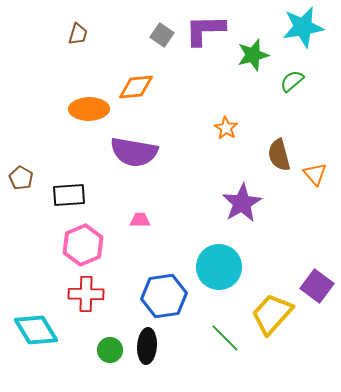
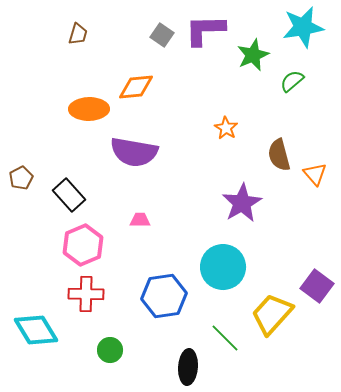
green star: rotated 8 degrees counterclockwise
brown pentagon: rotated 15 degrees clockwise
black rectangle: rotated 52 degrees clockwise
cyan circle: moved 4 px right
black ellipse: moved 41 px right, 21 px down
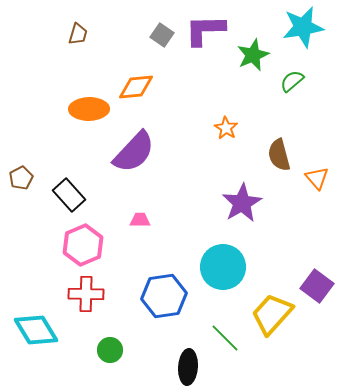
purple semicircle: rotated 57 degrees counterclockwise
orange triangle: moved 2 px right, 4 px down
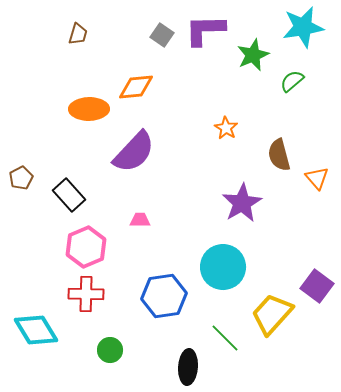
pink hexagon: moved 3 px right, 2 px down
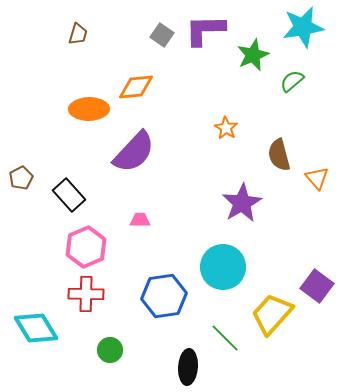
cyan diamond: moved 2 px up
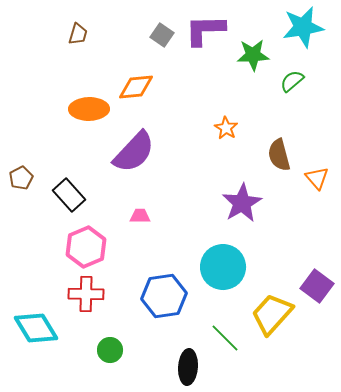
green star: rotated 20 degrees clockwise
pink trapezoid: moved 4 px up
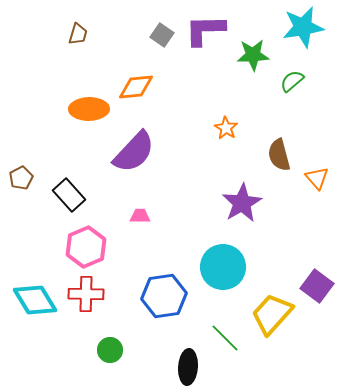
cyan diamond: moved 1 px left, 28 px up
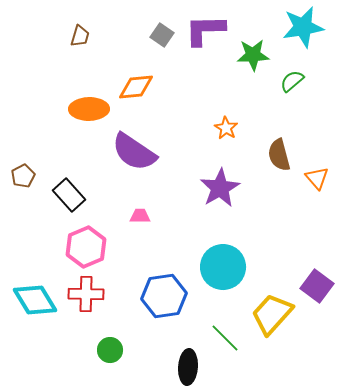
brown trapezoid: moved 2 px right, 2 px down
purple semicircle: rotated 81 degrees clockwise
brown pentagon: moved 2 px right, 2 px up
purple star: moved 22 px left, 15 px up
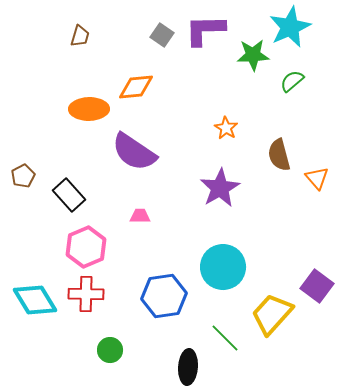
cyan star: moved 13 px left; rotated 15 degrees counterclockwise
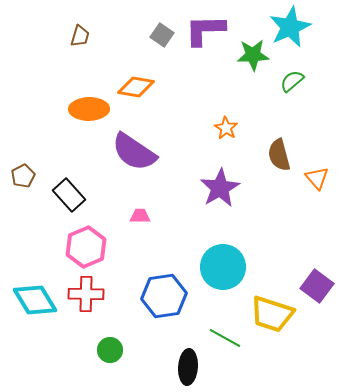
orange diamond: rotated 15 degrees clockwise
yellow trapezoid: rotated 114 degrees counterclockwise
green line: rotated 16 degrees counterclockwise
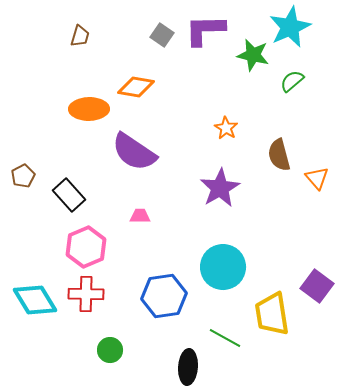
green star: rotated 16 degrees clockwise
yellow trapezoid: rotated 63 degrees clockwise
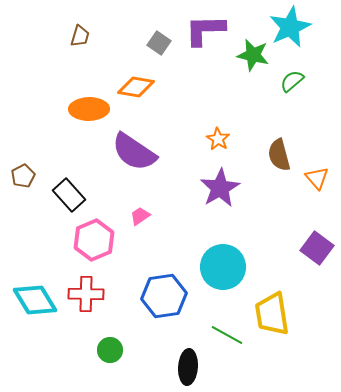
gray square: moved 3 px left, 8 px down
orange star: moved 8 px left, 11 px down
pink trapezoid: rotated 35 degrees counterclockwise
pink hexagon: moved 8 px right, 7 px up
purple square: moved 38 px up
green line: moved 2 px right, 3 px up
